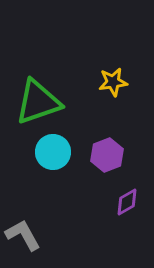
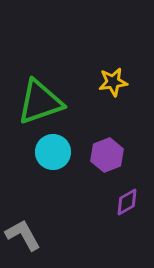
green triangle: moved 2 px right
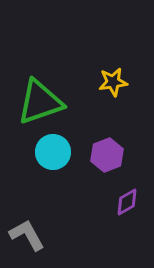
gray L-shape: moved 4 px right
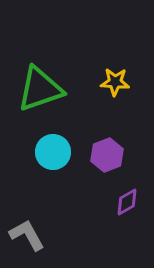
yellow star: moved 2 px right; rotated 12 degrees clockwise
green triangle: moved 13 px up
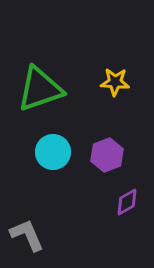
gray L-shape: rotated 6 degrees clockwise
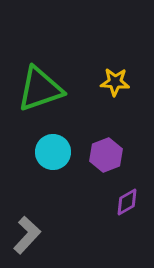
purple hexagon: moved 1 px left
gray L-shape: rotated 66 degrees clockwise
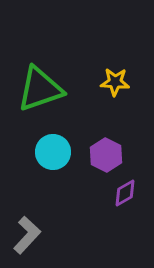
purple hexagon: rotated 12 degrees counterclockwise
purple diamond: moved 2 px left, 9 px up
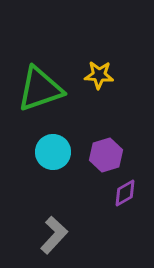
yellow star: moved 16 px left, 7 px up
purple hexagon: rotated 16 degrees clockwise
gray L-shape: moved 27 px right
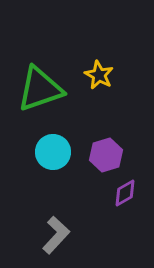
yellow star: rotated 24 degrees clockwise
gray L-shape: moved 2 px right
